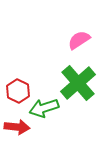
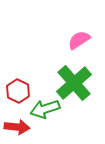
green cross: moved 4 px left
green arrow: moved 1 px right, 1 px down
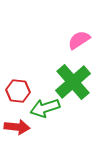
green cross: moved 1 px left, 1 px up
red hexagon: rotated 20 degrees counterclockwise
green arrow: moved 1 px up
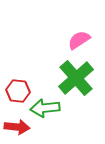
green cross: moved 3 px right, 4 px up
green arrow: rotated 12 degrees clockwise
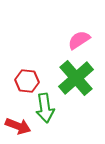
red hexagon: moved 9 px right, 10 px up
green arrow: rotated 92 degrees counterclockwise
red arrow: moved 1 px right, 1 px up; rotated 15 degrees clockwise
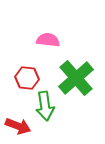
pink semicircle: moved 31 px left; rotated 40 degrees clockwise
red hexagon: moved 3 px up
green arrow: moved 2 px up
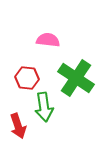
green cross: rotated 15 degrees counterclockwise
green arrow: moved 1 px left, 1 px down
red arrow: rotated 50 degrees clockwise
